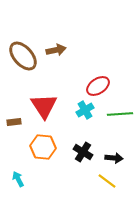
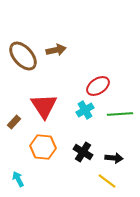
brown rectangle: rotated 40 degrees counterclockwise
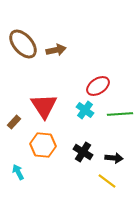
brown ellipse: moved 12 px up
cyan cross: rotated 24 degrees counterclockwise
orange hexagon: moved 2 px up
cyan arrow: moved 7 px up
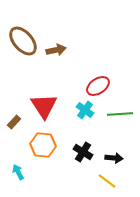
brown ellipse: moved 3 px up
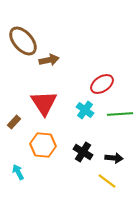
brown arrow: moved 7 px left, 10 px down
red ellipse: moved 4 px right, 2 px up
red triangle: moved 3 px up
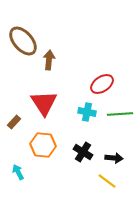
brown arrow: rotated 72 degrees counterclockwise
cyan cross: moved 2 px right, 2 px down; rotated 24 degrees counterclockwise
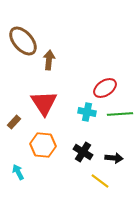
red ellipse: moved 3 px right, 4 px down
yellow line: moved 7 px left
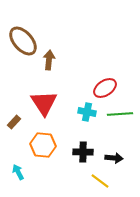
black cross: rotated 30 degrees counterclockwise
